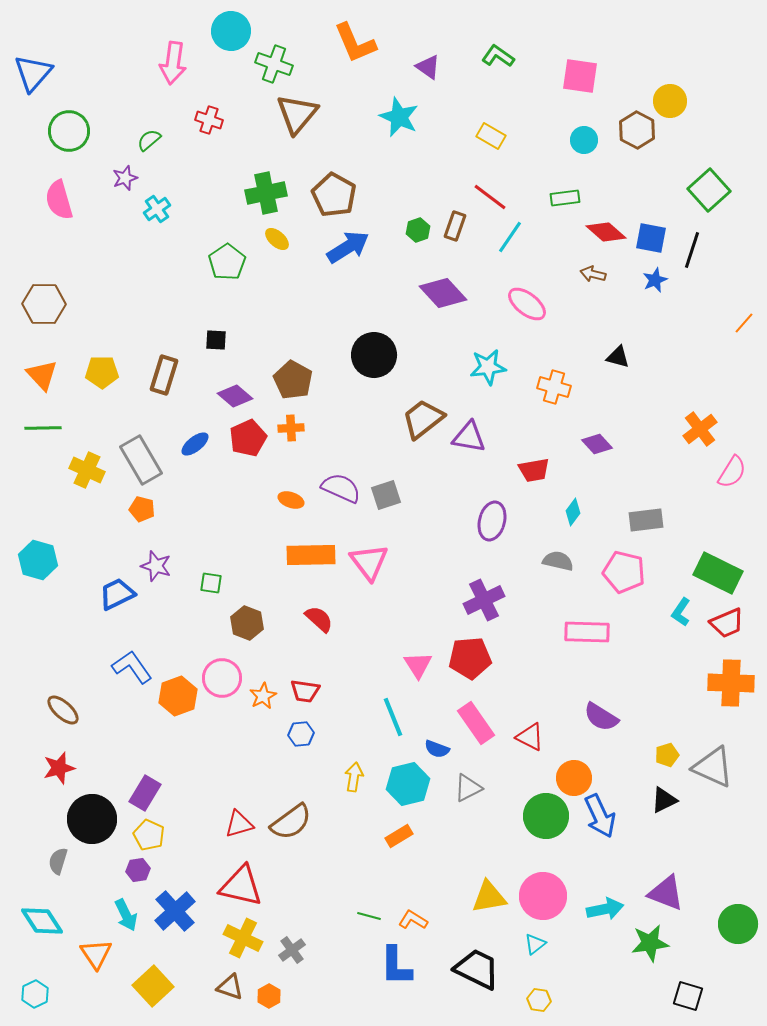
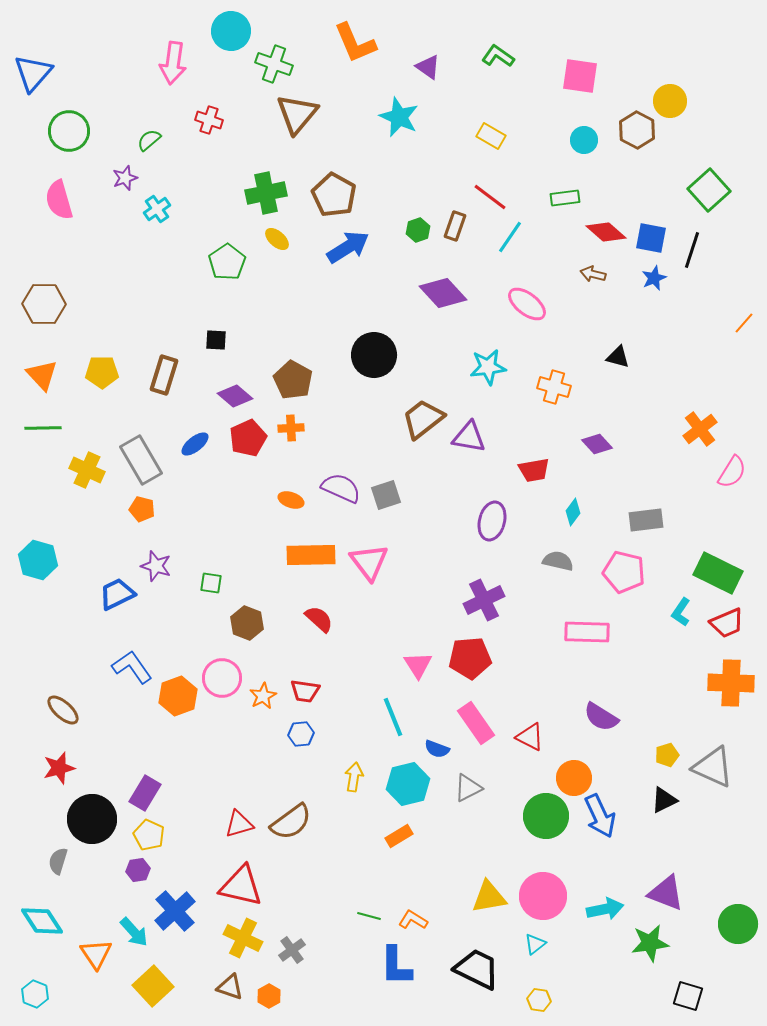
blue star at (655, 280): moved 1 px left, 2 px up
cyan arrow at (126, 915): moved 8 px right, 17 px down; rotated 16 degrees counterclockwise
cyan hexagon at (35, 994): rotated 12 degrees counterclockwise
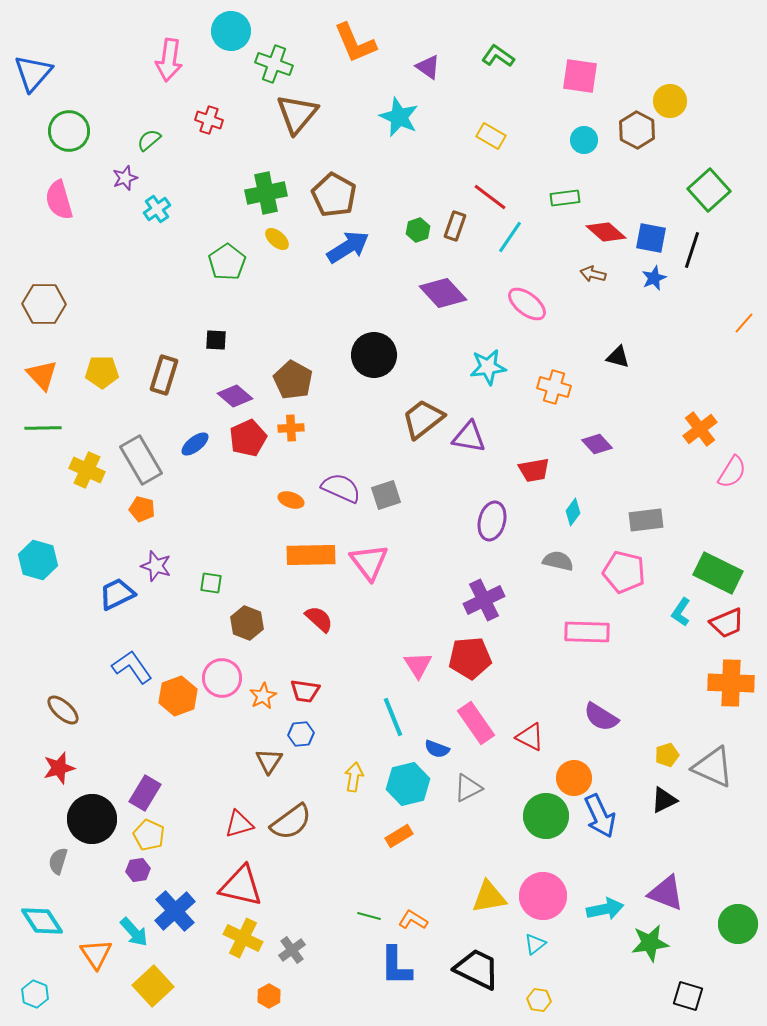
pink arrow at (173, 63): moved 4 px left, 3 px up
brown triangle at (230, 987): moved 39 px right, 226 px up; rotated 44 degrees clockwise
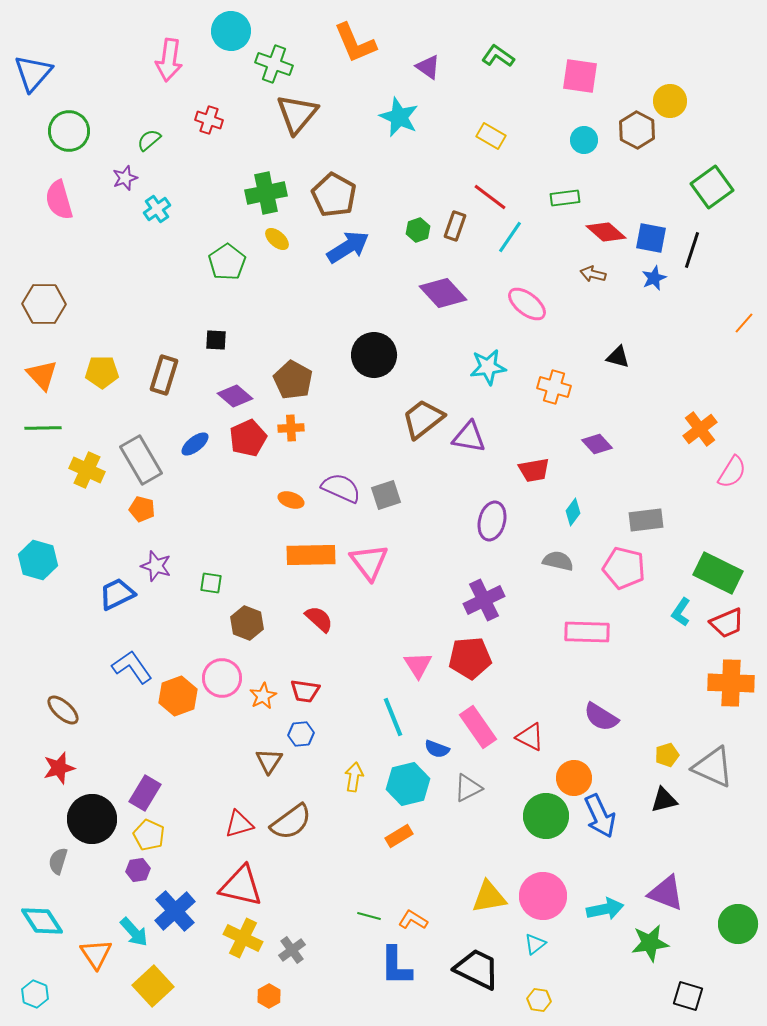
green square at (709, 190): moved 3 px right, 3 px up; rotated 6 degrees clockwise
pink pentagon at (624, 572): moved 4 px up
pink rectangle at (476, 723): moved 2 px right, 4 px down
black triangle at (664, 800): rotated 12 degrees clockwise
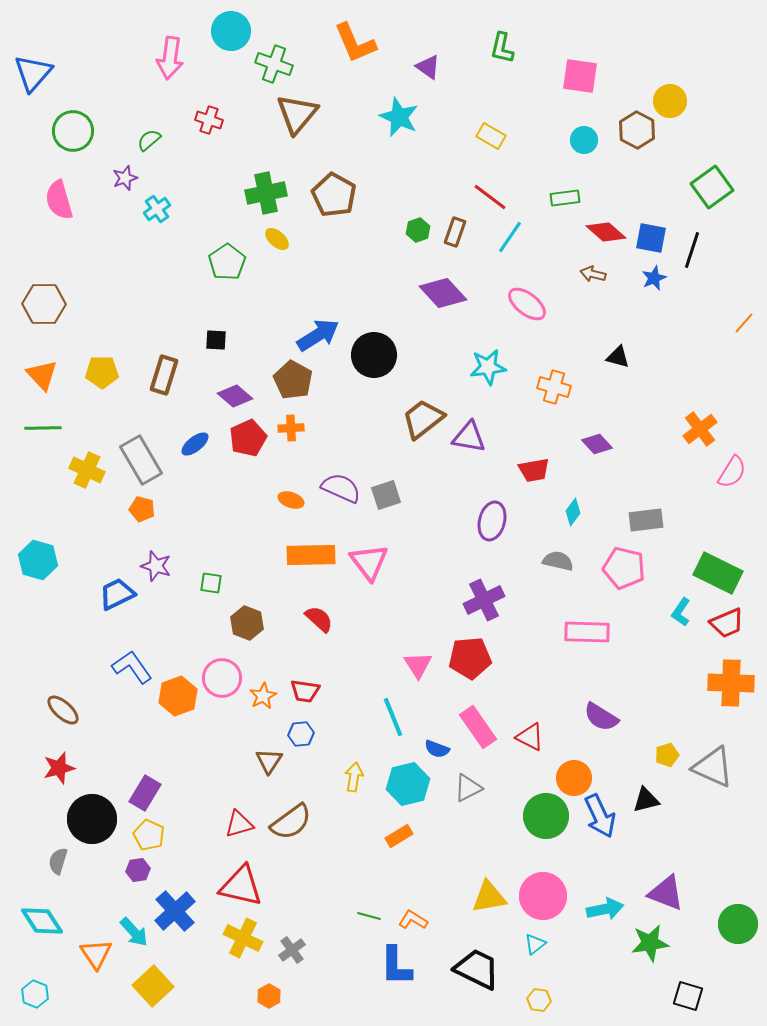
green L-shape at (498, 56): moved 4 px right, 8 px up; rotated 112 degrees counterclockwise
pink arrow at (169, 60): moved 1 px right, 2 px up
green circle at (69, 131): moved 4 px right
brown rectangle at (455, 226): moved 6 px down
blue arrow at (348, 247): moved 30 px left, 88 px down
black triangle at (664, 800): moved 18 px left
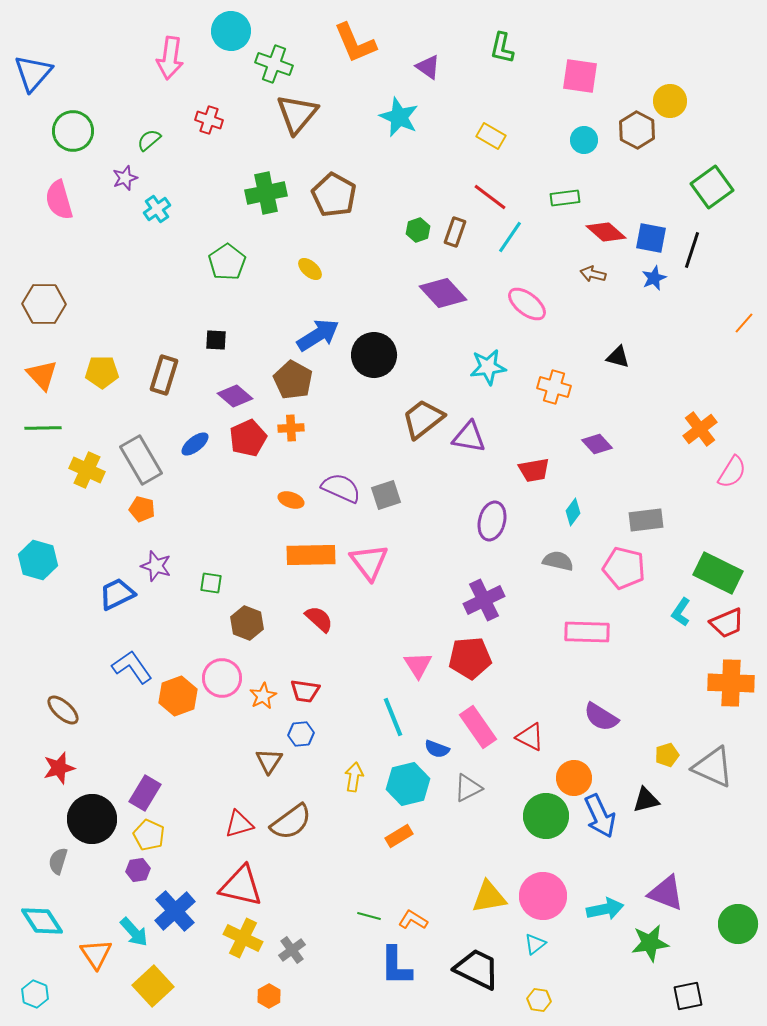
yellow ellipse at (277, 239): moved 33 px right, 30 px down
black square at (688, 996): rotated 28 degrees counterclockwise
